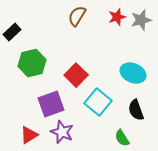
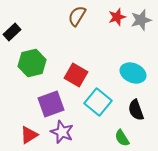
red square: rotated 15 degrees counterclockwise
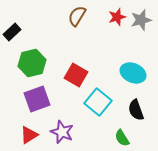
purple square: moved 14 px left, 5 px up
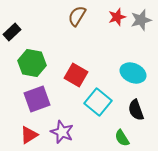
green hexagon: rotated 24 degrees clockwise
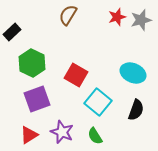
brown semicircle: moved 9 px left, 1 px up
green hexagon: rotated 16 degrees clockwise
black semicircle: rotated 140 degrees counterclockwise
green semicircle: moved 27 px left, 2 px up
